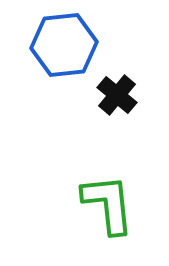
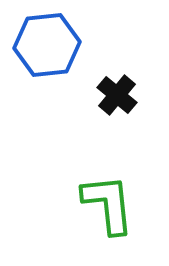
blue hexagon: moved 17 px left
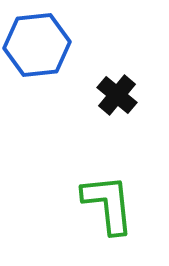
blue hexagon: moved 10 px left
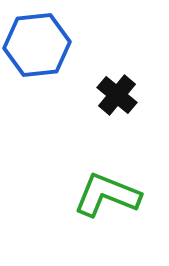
green L-shape: moved 1 px left, 9 px up; rotated 62 degrees counterclockwise
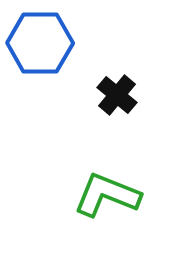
blue hexagon: moved 3 px right, 2 px up; rotated 6 degrees clockwise
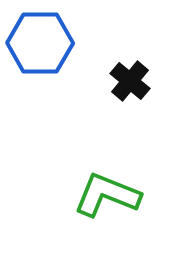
black cross: moved 13 px right, 14 px up
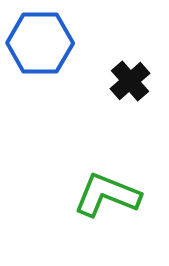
black cross: rotated 9 degrees clockwise
